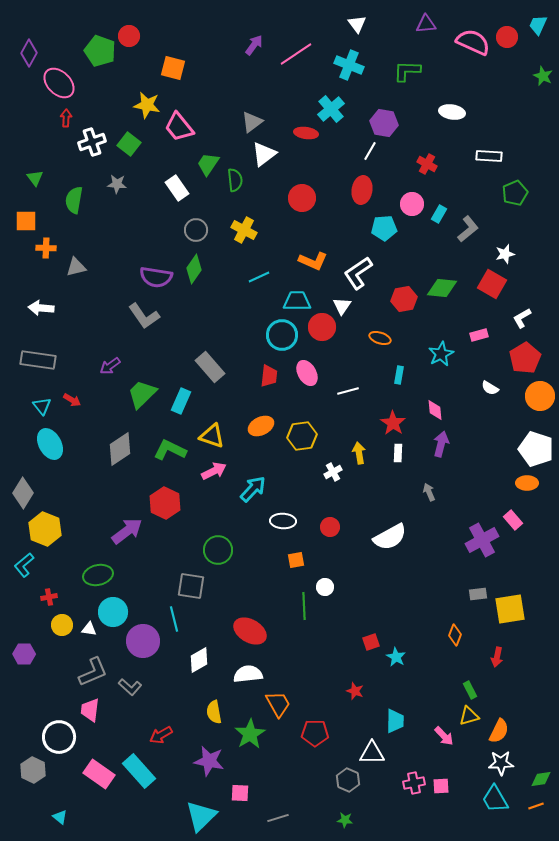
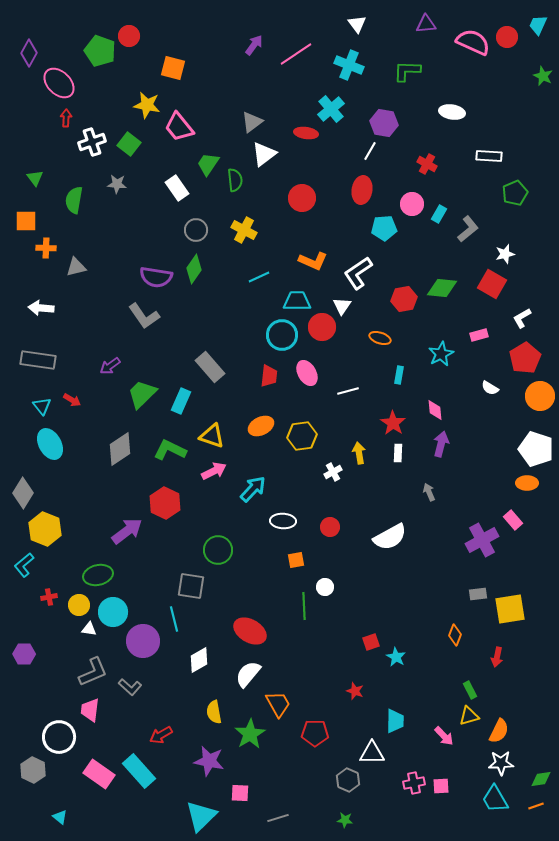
yellow circle at (62, 625): moved 17 px right, 20 px up
white semicircle at (248, 674): rotated 44 degrees counterclockwise
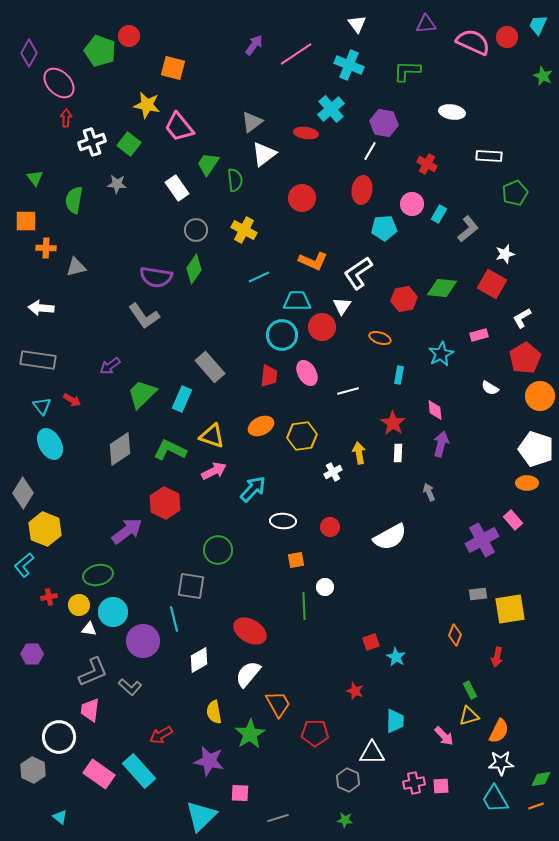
cyan rectangle at (181, 401): moved 1 px right, 2 px up
purple hexagon at (24, 654): moved 8 px right
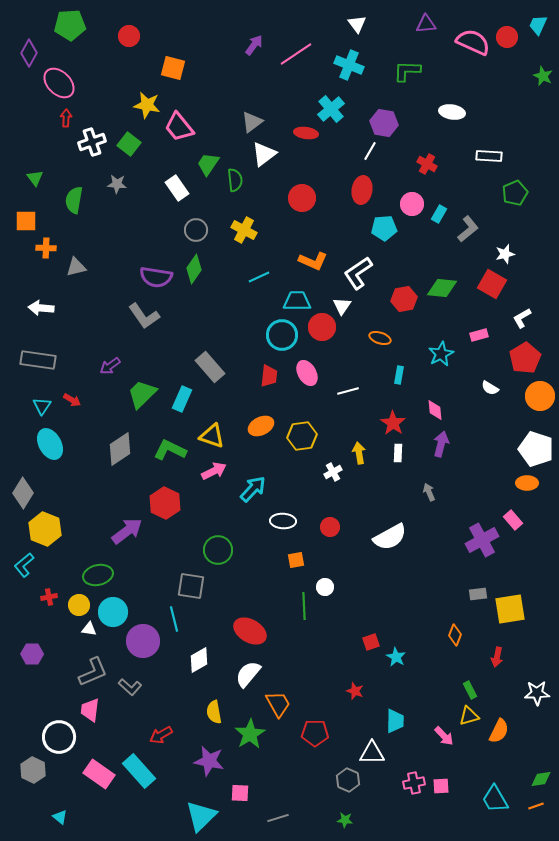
green pentagon at (100, 51): moved 30 px left, 26 px up; rotated 24 degrees counterclockwise
cyan triangle at (42, 406): rotated 12 degrees clockwise
white star at (501, 763): moved 36 px right, 70 px up
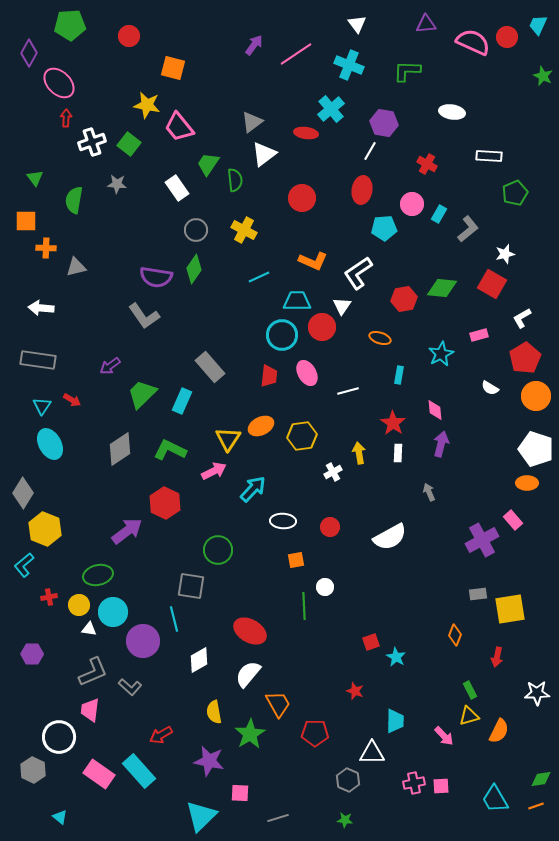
orange circle at (540, 396): moved 4 px left
cyan rectangle at (182, 399): moved 2 px down
yellow triangle at (212, 436): moved 16 px right, 3 px down; rotated 44 degrees clockwise
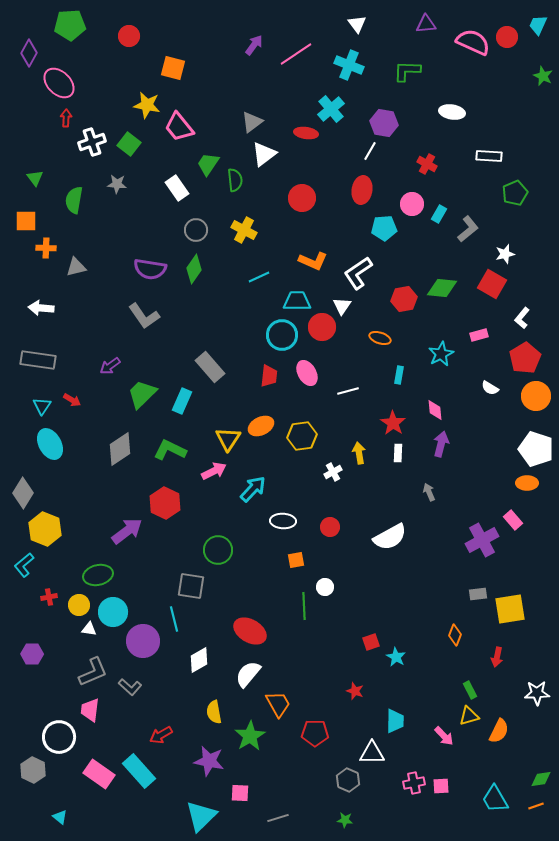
purple semicircle at (156, 277): moved 6 px left, 8 px up
white L-shape at (522, 318): rotated 20 degrees counterclockwise
green star at (250, 734): moved 2 px down
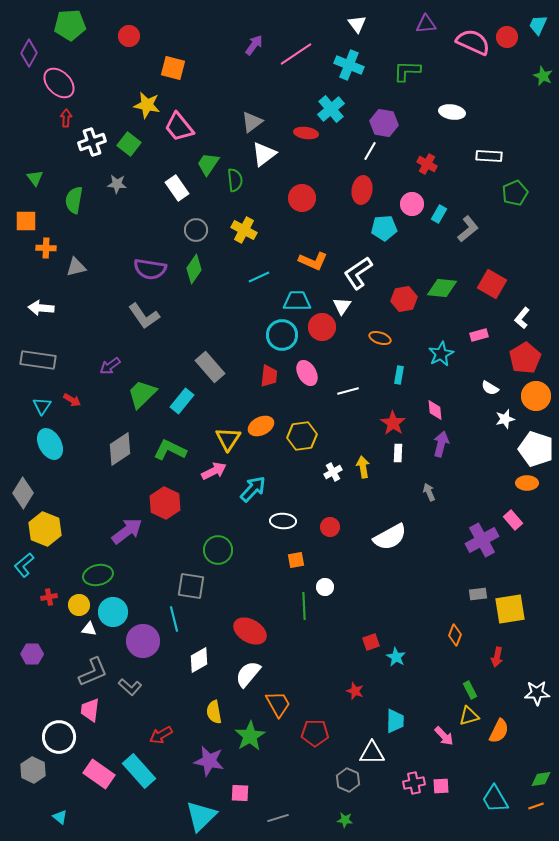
white star at (505, 254): moved 165 px down
cyan rectangle at (182, 401): rotated 15 degrees clockwise
yellow arrow at (359, 453): moved 4 px right, 14 px down
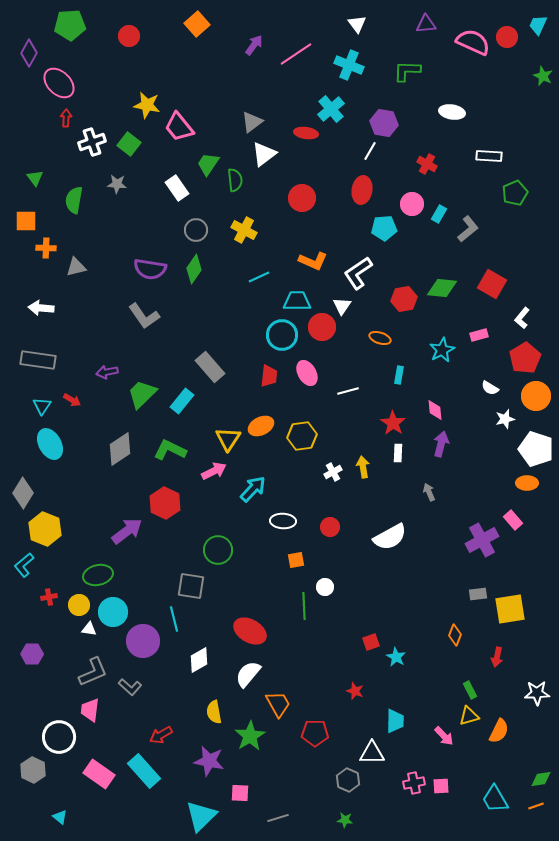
orange square at (173, 68): moved 24 px right, 44 px up; rotated 35 degrees clockwise
cyan star at (441, 354): moved 1 px right, 4 px up
purple arrow at (110, 366): moved 3 px left, 6 px down; rotated 25 degrees clockwise
cyan rectangle at (139, 771): moved 5 px right
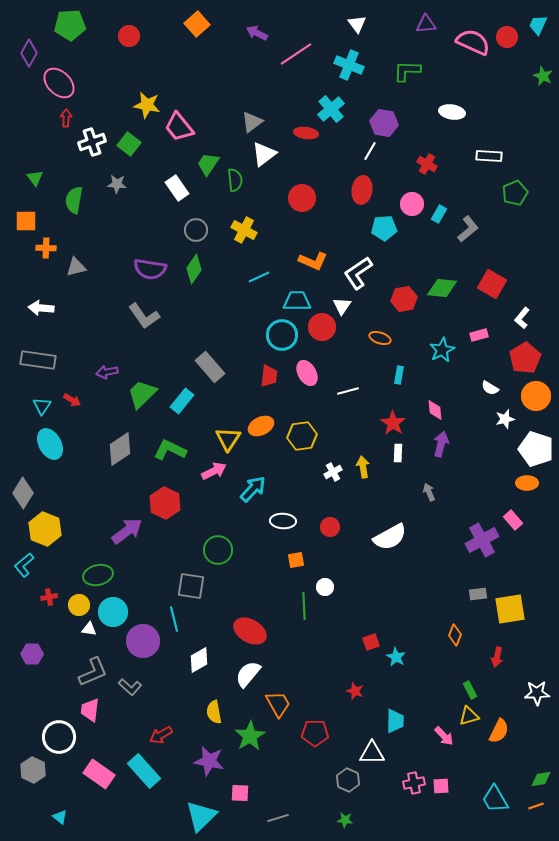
purple arrow at (254, 45): moved 3 px right, 12 px up; rotated 100 degrees counterclockwise
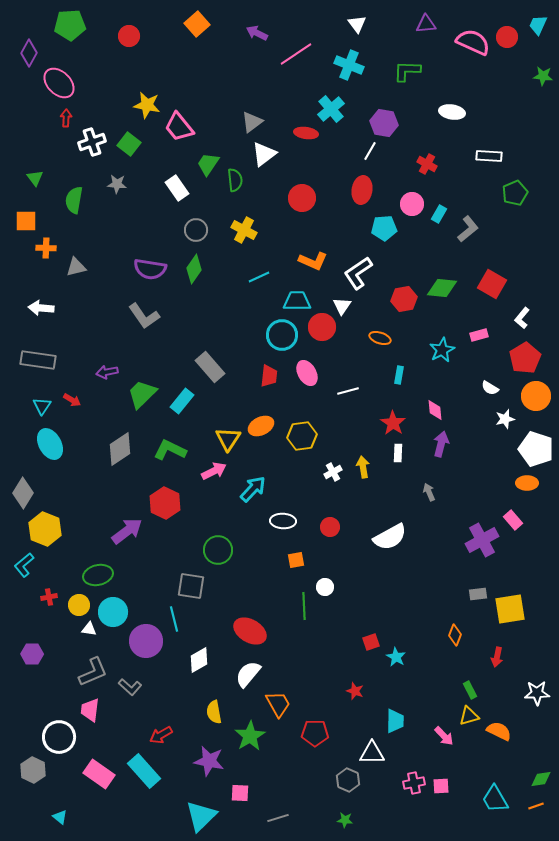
green star at (543, 76): rotated 18 degrees counterclockwise
purple circle at (143, 641): moved 3 px right
orange semicircle at (499, 731): rotated 90 degrees counterclockwise
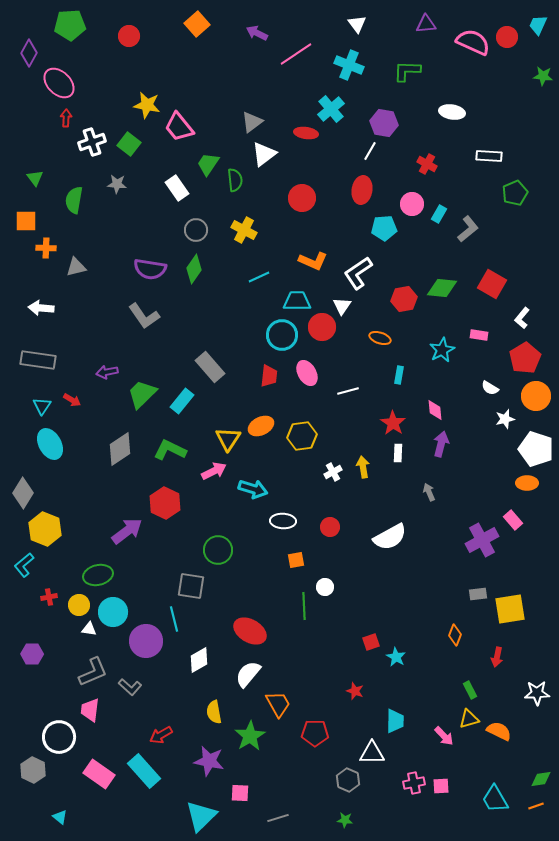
pink rectangle at (479, 335): rotated 24 degrees clockwise
cyan arrow at (253, 489): rotated 64 degrees clockwise
yellow triangle at (469, 716): moved 3 px down
